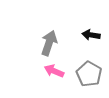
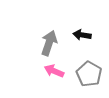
black arrow: moved 9 px left
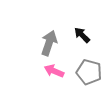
black arrow: rotated 36 degrees clockwise
gray pentagon: moved 2 px up; rotated 15 degrees counterclockwise
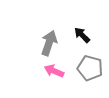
gray pentagon: moved 1 px right, 4 px up
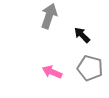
gray arrow: moved 27 px up
pink arrow: moved 2 px left, 1 px down
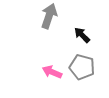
gray pentagon: moved 8 px left, 1 px up
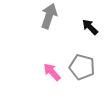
black arrow: moved 8 px right, 8 px up
pink arrow: rotated 24 degrees clockwise
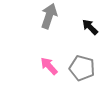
gray pentagon: moved 1 px down
pink arrow: moved 3 px left, 6 px up
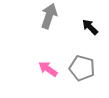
pink arrow: moved 1 px left, 3 px down; rotated 12 degrees counterclockwise
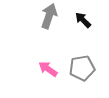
black arrow: moved 7 px left, 7 px up
gray pentagon: rotated 25 degrees counterclockwise
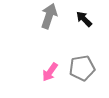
black arrow: moved 1 px right, 1 px up
pink arrow: moved 2 px right, 3 px down; rotated 90 degrees counterclockwise
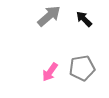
gray arrow: rotated 30 degrees clockwise
